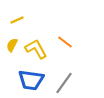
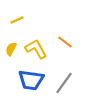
yellow semicircle: moved 1 px left, 4 px down
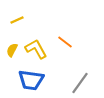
yellow semicircle: moved 1 px right, 1 px down
gray line: moved 16 px right
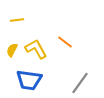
yellow line: rotated 16 degrees clockwise
blue trapezoid: moved 2 px left
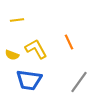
orange line: moved 4 px right; rotated 28 degrees clockwise
yellow semicircle: moved 5 px down; rotated 96 degrees counterclockwise
gray line: moved 1 px left, 1 px up
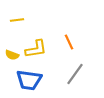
yellow L-shape: rotated 110 degrees clockwise
gray line: moved 4 px left, 8 px up
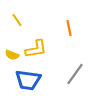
yellow line: rotated 64 degrees clockwise
orange line: moved 14 px up; rotated 14 degrees clockwise
blue trapezoid: moved 1 px left
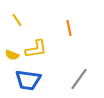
gray line: moved 4 px right, 5 px down
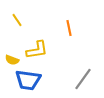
yellow L-shape: moved 1 px right, 1 px down
yellow semicircle: moved 5 px down
gray line: moved 4 px right
